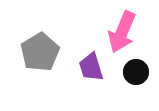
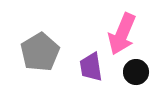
pink arrow: moved 2 px down
purple trapezoid: rotated 8 degrees clockwise
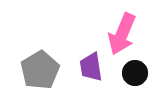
gray pentagon: moved 18 px down
black circle: moved 1 px left, 1 px down
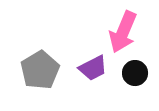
pink arrow: moved 1 px right, 2 px up
purple trapezoid: moved 2 px right, 1 px down; rotated 108 degrees counterclockwise
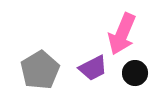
pink arrow: moved 1 px left, 2 px down
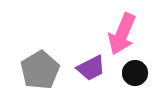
purple trapezoid: moved 2 px left
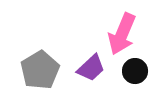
purple trapezoid: rotated 16 degrees counterclockwise
black circle: moved 2 px up
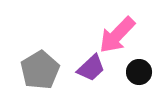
pink arrow: moved 5 px left, 1 px down; rotated 21 degrees clockwise
black circle: moved 4 px right, 1 px down
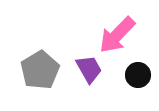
purple trapezoid: moved 2 px left, 1 px down; rotated 76 degrees counterclockwise
black circle: moved 1 px left, 3 px down
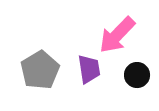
purple trapezoid: rotated 20 degrees clockwise
black circle: moved 1 px left
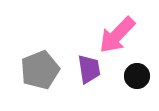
gray pentagon: rotated 9 degrees clockwise
black circle: moved 1 px down
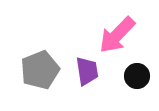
purple trapezoid: moved 2 px left, 2 px down
